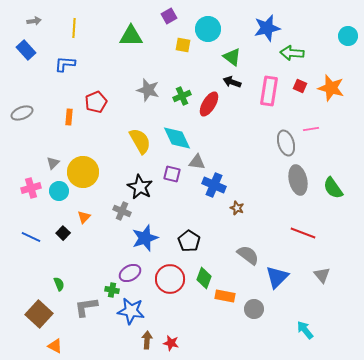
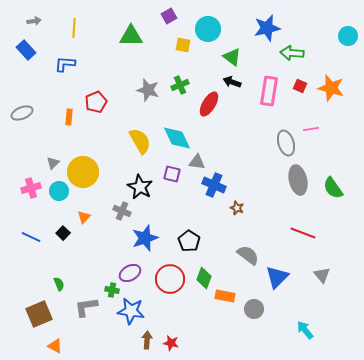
green cross at (182, 96): moved 2 px left, 11 px up
brown square at (39, 314): rotated 24 degrees clockwise
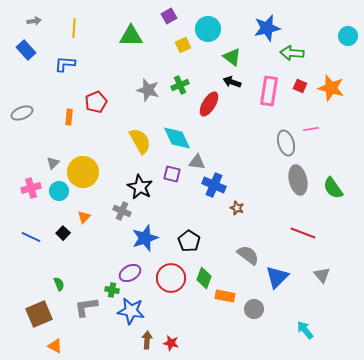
yellow square at (183, 45): rotated 35 degrees counterclockwise
red circle at (170, 279): moved 1 px right, 1 px up
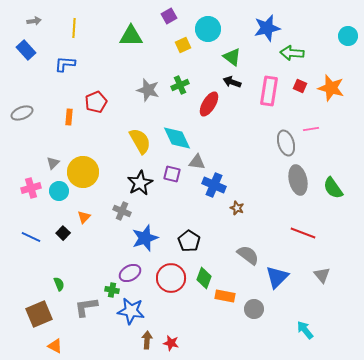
black star at (140, 187): moved 4 px up; rotated 15 degrees clockwise
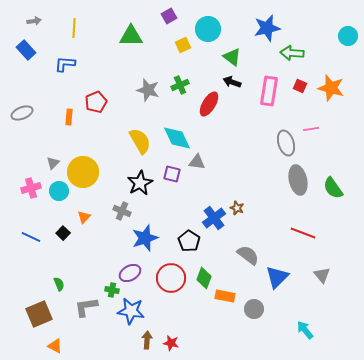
blue cross at (214, 185): moved 33 px down; rotated 30 degrees clockwise
